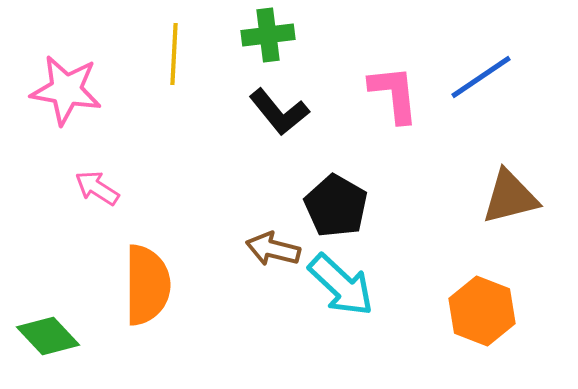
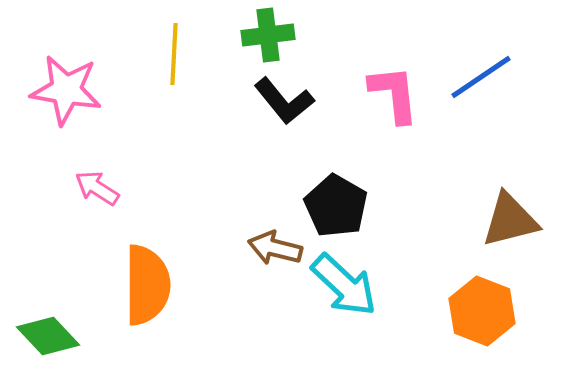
black L-shape: moved 5 px right, 11 px up
brown triangle: moved 23 px down
brown arrow: moved 2 px right, 1 px up
cyan arrow: moved 3 px right
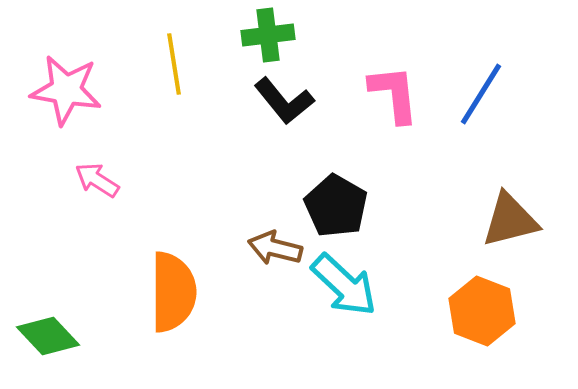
yellow line: moved 10 px down; rotated 12 degrees counterclockwise
blue line: moved 17 px down; rotated 24 degrees counterclockwise
pink arrow: moved 8 px up
orange semicircle: moved 26 px right, 7 px down
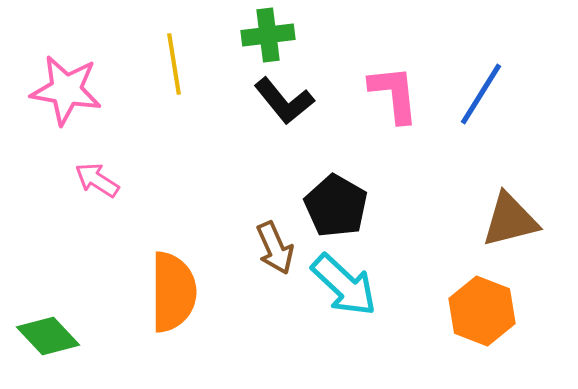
brown arrow: rotated 128 degrees counterclockwise
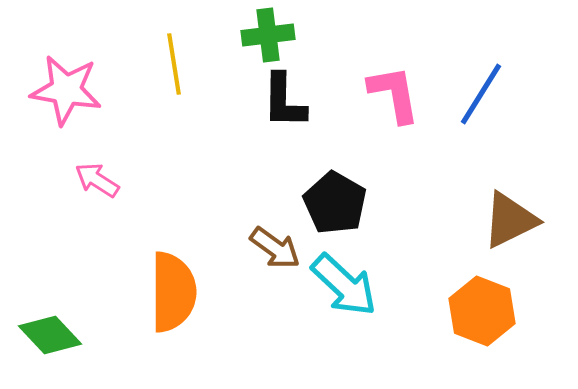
pink L-shape: rotated 4 degrees counterclockwise
black L-shape: rotated 40 degrees clockwise
black pentagon: moved 1 px left, 3 px up
brown triangle: rotated 12 degrees counterclockwise
brown arrow: rotated 30 degrees counterclockwise
green diamond: moved 2 px right, 1 px up
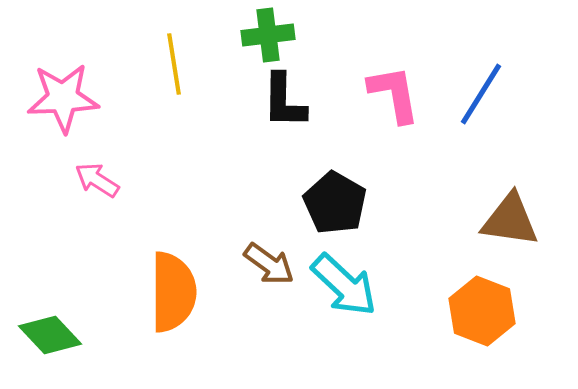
pink star: moved 3 px left, 8 px down; rotated 12 degrees counterclockwise
brown triangle: rotated 34 degrees clockwise
brown arrow: moved 6 px left, 16 px down
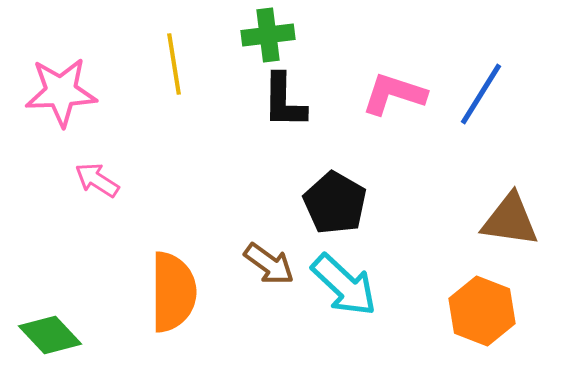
pink L-shape: rotated 62 degrees counterclockwise
pink star: moved 2 px left, 6 px up
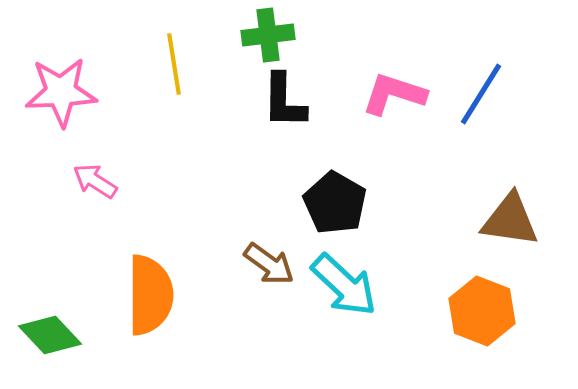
pink arrow: moved 2 px left, 1 px down
orange semicircle: moved 23 px left, 3 px down
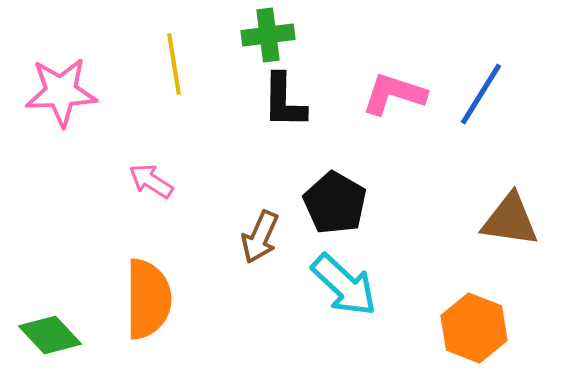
pink arrow: moved 56 px right
brown arrow: moved 9 px left, 27 px up; rotated 78 degrees clockwise
orange semicircle: moved 2 px left, 4 px down
orange hexagon: moved 8 px left, 17 px down
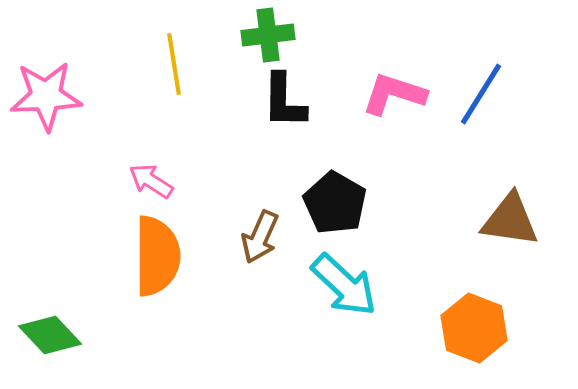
pink star: moved 15 px left, 4 px down
orange semicircle: moved 9 px right, 43 px up
